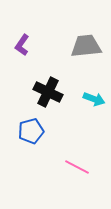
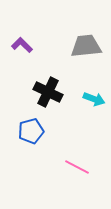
purple L-shape: rotated 100 degrees clockwise
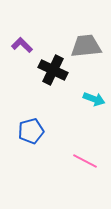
black cross: moved 5 px right, 22 px up
pink line: moved 8 px right, 6 px up
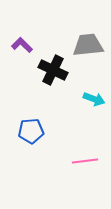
gray trapezoid: moved 2 px right, 1 px up
blue pentagon: rotated 10 degrees clockwise
pink line: rotated 35 degrees counterclockwise
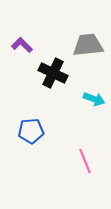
black cross: moved 3 px down
pink line: rotated 75 degrees clockwise
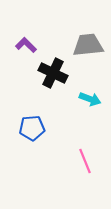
purple L-shape: moved 4 px right
cyan arrow: moved 4 px left
blue pentagon: moved 1 px right, 3 px up
